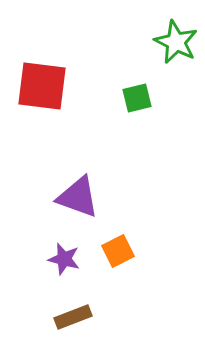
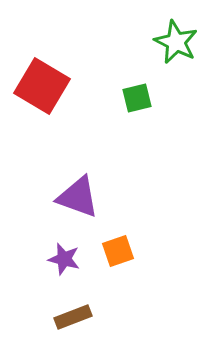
red square: rotated 24 degrees clockwise
orange square: rotated 8 degrees clockwise
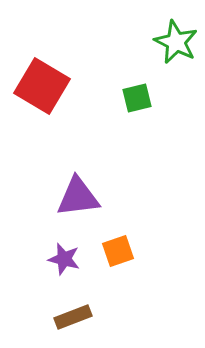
purple triangle: rotated 27 degrees counterclockwise
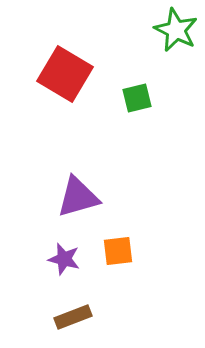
green star: moved 12 px up
red square: moved 23 px right, 12 px up
purple triangle: rotated 9 degrees counterclockwise
orange square: rotated 12 degrees clockwise
